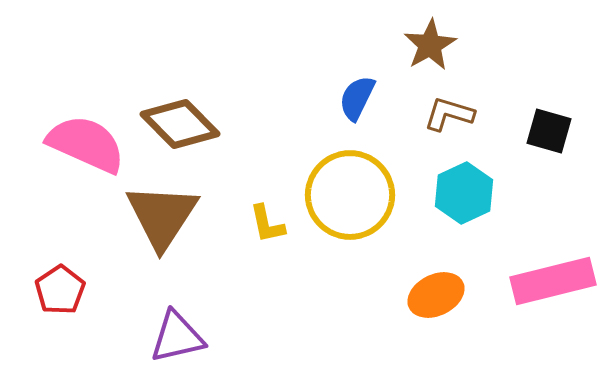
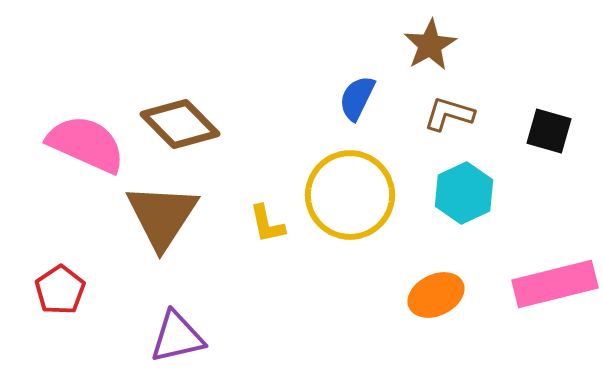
pink rectangle: moved 2 px right, 3 px down
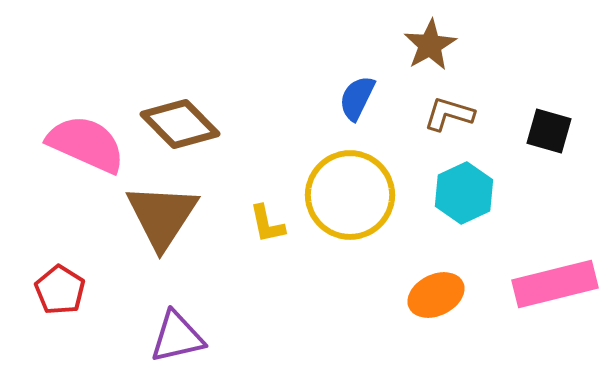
red pentagon: rotated 6 degrees counterclockwise
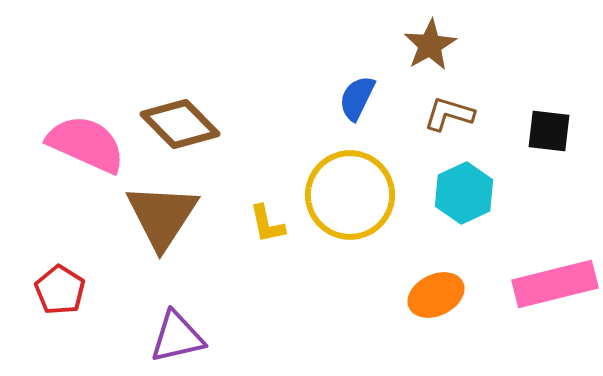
black square: rotated 9 degrees counterclockwise
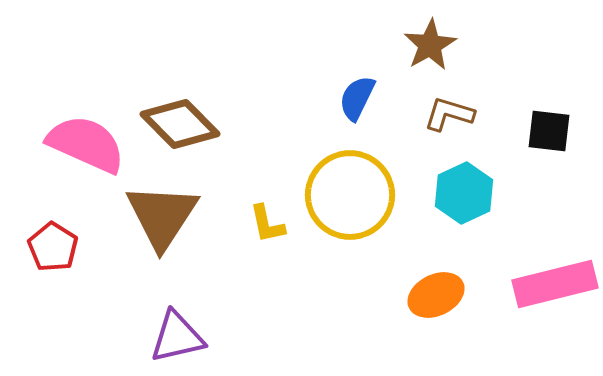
red pentagon: moved 7 px left, 43 px up
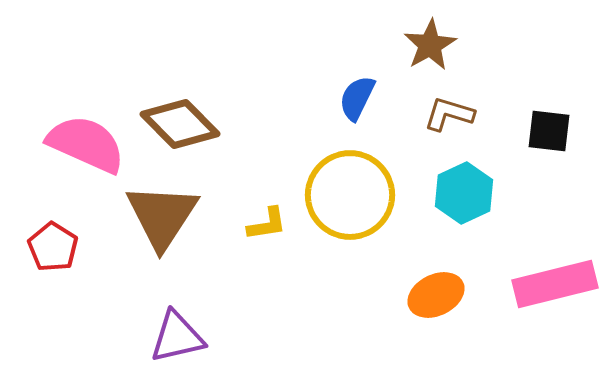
yellow L-shape: rotated 87 degrees counterclockwise
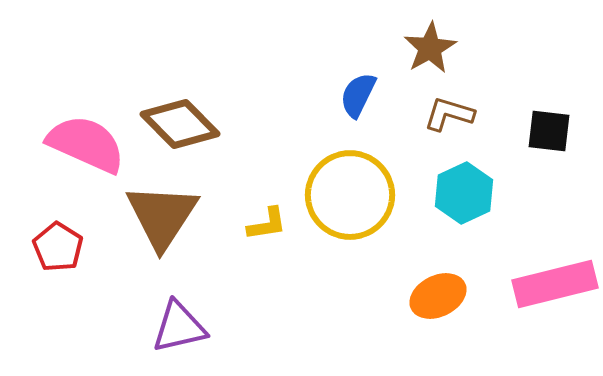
brown star: moved 3 px down
blue semicircle: moved 1 px right, 3 px up
red pentagon: moved 5 px right
orange ellipse: moved 2 px right, 1 px down
purple triangle: moved 2 px right, 10 px up
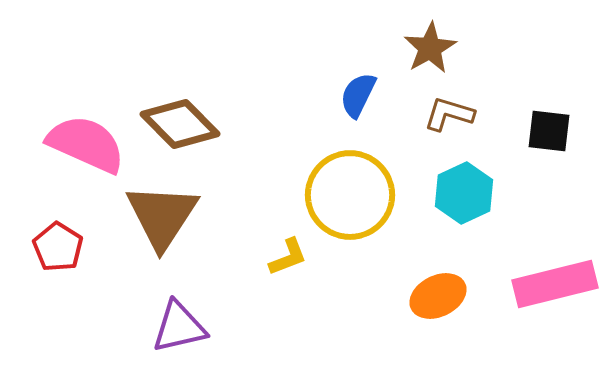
yellow L-shape: moved 21 px right, 33 px down; rotated 12 degrees counterclockwise
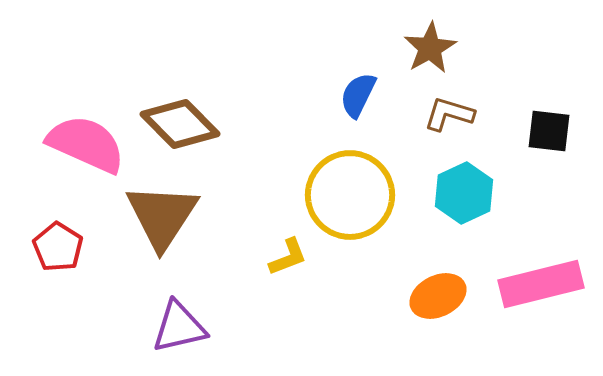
pink rectangle: moved 14 px left
